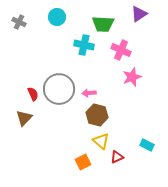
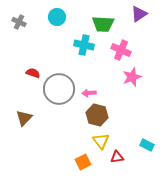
red semicircle: moved 21 px up; rotated 48 degrees counterclockwise
yellow triangle: rotated 12 degrees clockwise
red triangle: rotated 16 degrees clockwise
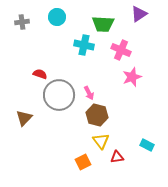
gray cross: moved 3 px right; rotated 32 degrees counterclockwise
red semicircle: moved 7 px right, 1 px down
gray circle: moved 6 px down
pink arrow: rotated 112 degrees counterclockwise
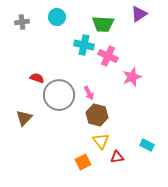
pink cross: moved 13 px left, 6 px down
red semicircle: moved 3 px left, 4 px down
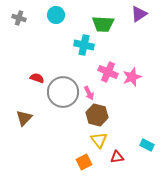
cyan circle: moved 1 px left, 2 px up
gray cross: moved 3 px left, 4 px up; rotated 24 degrees clockwise
pink cross: moved 16 px down
gray circle: moved 4 px right, 3 px up
yellow triangle: moved 2 px left, 1 px up
orange square: moved 1 px right
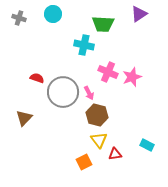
cyan circle: moved 3 px left, 1 px up
red triangle: moved 2 px left, 3 px up
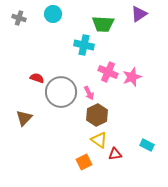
gray circle: moved 2 px left
brown hexagon: rotated 20 degrees clockwise
yellow triangle: rotated 18 degrees counterclockwise
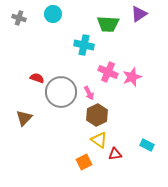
green trapezoid: moved 5 px right
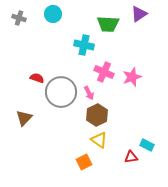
pink cross: moved 4 px left
red triangle: moved 16 px right, 3 px down
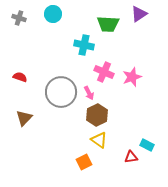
red semicircle: moved 17 px left, 1 px up
